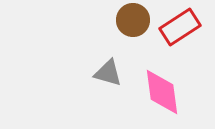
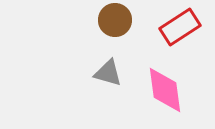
brown circle: moved 18 px left
pink diamond: moved 3 px right, 2 px up
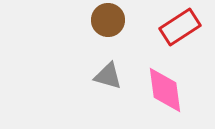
brown circle: moved 7 px left
gray triangle: moved 3 px down
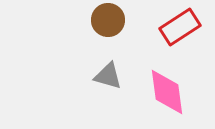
pink diamond: moved 2 px right, 2 px down
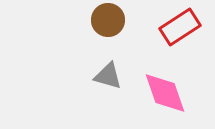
pink diamond: moved 2 px left, 1 px down; rotated 12 degrees counterclockwise
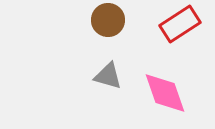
red rectangle: moved 3 px up
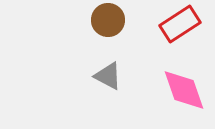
gray triangle: rotated 12 degrees clockwise
pink diamond: moved 19 px right, 3 px up
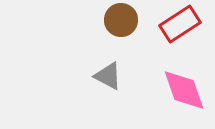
brown circle: moved 13 px right
